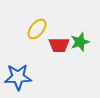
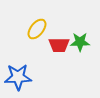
green star: rotated 18 degrees clockwise
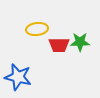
yellow ellipse: rotated 45 degrees clockwise
blue star: rotated 16 degrees clockwise
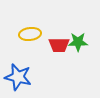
yellow ellipse: moved 7 px left, 5 px down
green star: moved 2 px left
